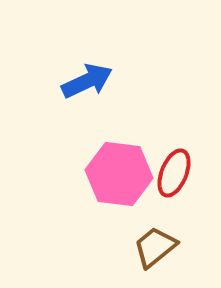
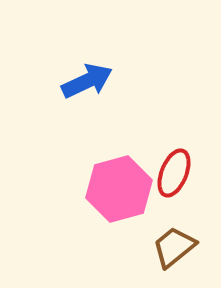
pink hexagon: moved 15 px down; rotated 22 degrees counterclockwise
brown trapezoid: moved 19 px right
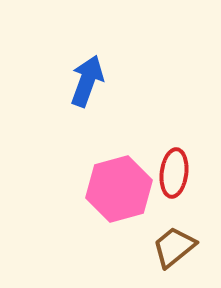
blue arrow: rotated 45 degrees counterclockwise
red ellipse: rotated 15 degrees counterclockwise
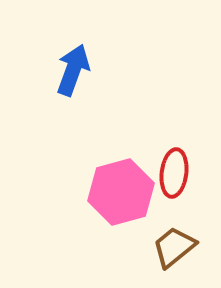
blue arrow: moved 14 px left, 11 px up
pink hexagon: moved 2 px right, 3 px down
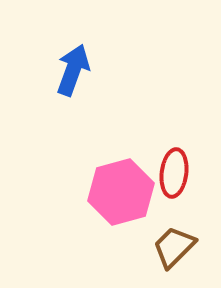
brown trapezoid: rotated 6 degrees counterclockwise
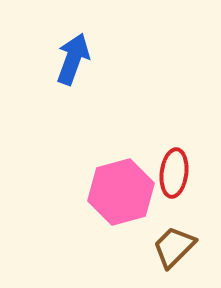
blue arrow: moved 11 px up
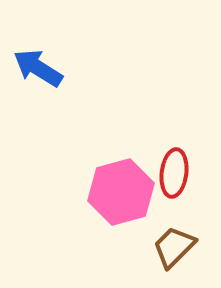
blue arrow: moved 35 px left, 9 px down; rotated 78 degrees counterclockwise
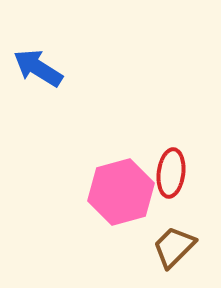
red ellipse: moved 3 px left
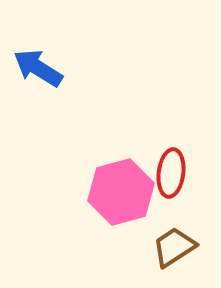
brown trapezoid: rotated 12 degrees clockwise
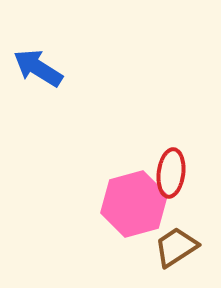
pink hexagon: moved 13 px right, 12 px down
brown trapezoid: moved 2 px right
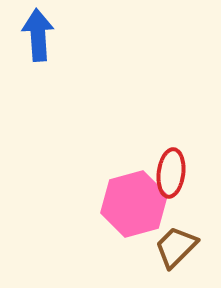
blue arrow: moved 33 px up; rotated 54 degrees clockwise
brown trapezoid: rotated 12 degrees counterclockwise
